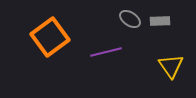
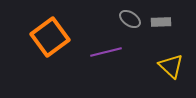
gray rectangle: moved 1 px right, 1 px down
yellow triangle: rotated 12 degrees counterclockwise
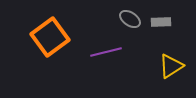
yellow triangle: rotated 44 degrees clockwise
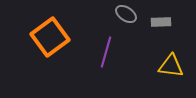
gray ellipse: moved 4 px left, 5 px up
purple line: rotated 60 degrees counterclockwise
yellow triangle: rotated 40 degrees clockwise
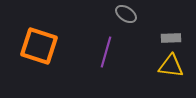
gray rectangle: moved 10 px right, 16 px down
orange square: moved 11 px left, 9 px down; rotated 36 degrees counterclockwise
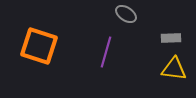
yellow triangle: moved 3 px right, 3 px down
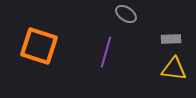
gray rectangle: moved 1 px down
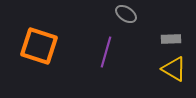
yellow triangle: rotated 24 degrees clockwise
